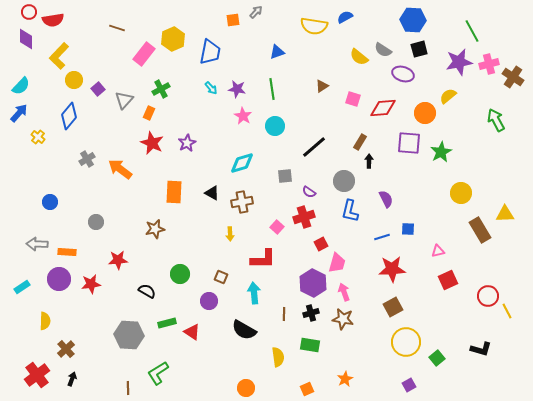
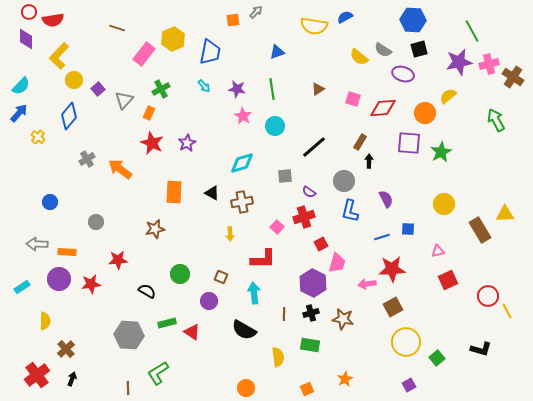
brown triangle at (322, 86): moved 4 px left, 3 px down
cyan arrow at (211, 88): moved 7 px left, 2 px up
yellow circle at (461, 193): moved 17 px left, 11 px down
pink arrow at (344, 292): moved 23 px right, 8 px up; rotated 78 degrees counterclockwise
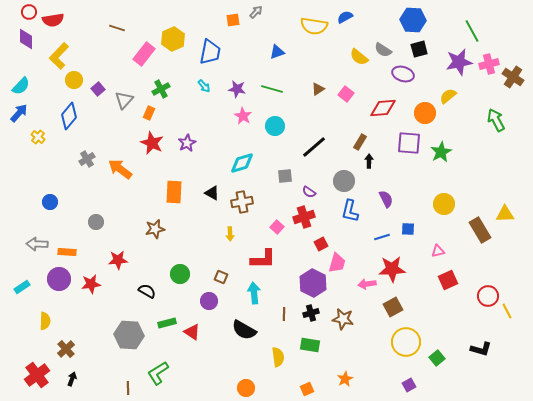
green line at (272, 89): rotated 65 degrees counterclockwise
pink square at (353, 99): moved 7 px left, 5 px up; rotated 21 degrees clockwise
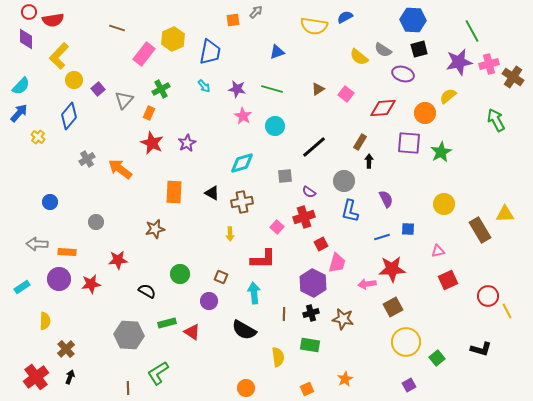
red cross at (37, 375): moved 1 px left, 2 px down
black arrow at (72, 379): moved 2 px left, 2 px up
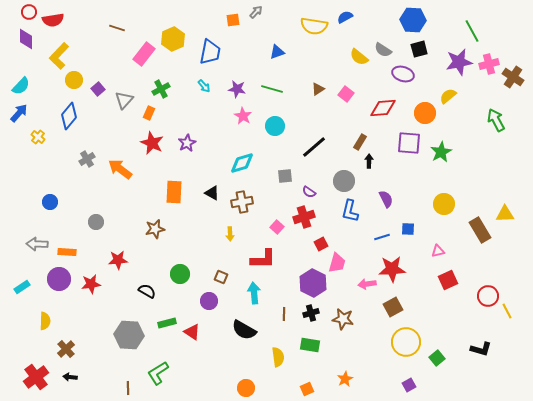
black arrow at (70, 377): rotated 104 degrees counterclockwise
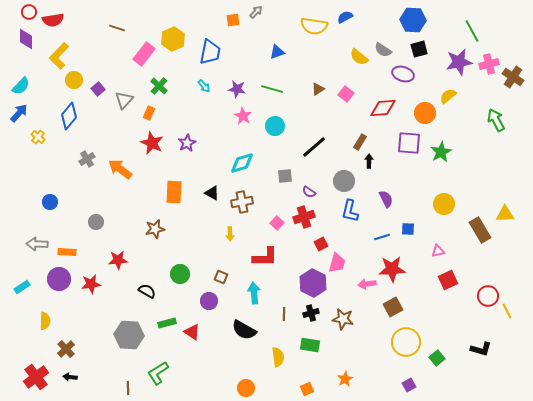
green cross at (161, 89): moved 2 px left, 3 px up; rotated 18 degrees counterclockwise
pink square at (277, 227): moved 4 px up
red L-shape at (263, 259): moved 2 px right, 2 px up
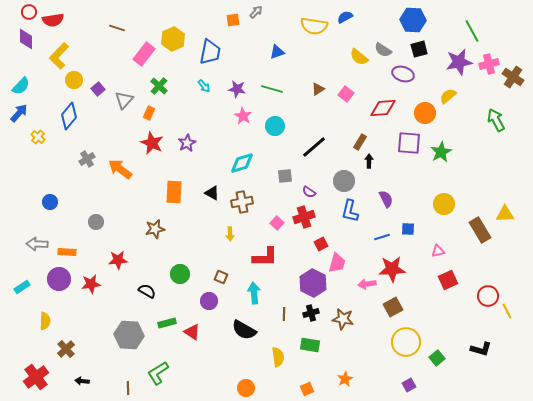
black arrow at (70, 377): moved 12 px right, 4 px down
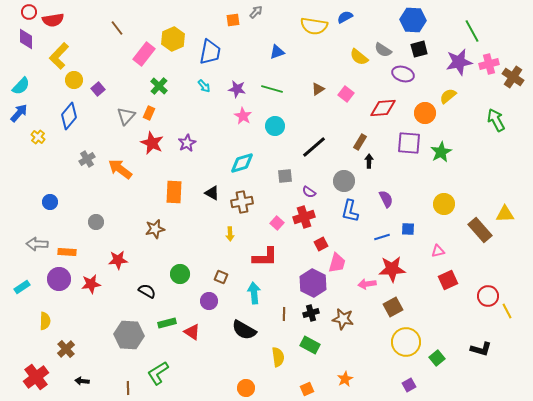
brown line at (117, 28): rotated 35 degrees clockwise
gray triangle at (124, 100): moved 2 px right, 16 px down
brown rectangle at (480, 230): rotated 10 degrees counterclockwise
green rectangle at (310, 345): rotated 18 degrees clockwise
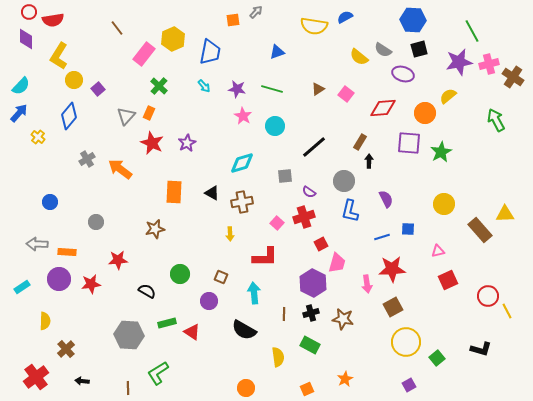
yellow L-shape at (59, 56): rotated 12 degrees counterclockwise
pink arrow at (367, 284): rotated 90 degrees counterclockwise
